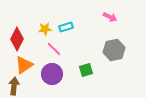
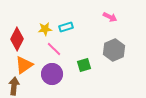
gray hexagon: rotated 10 degrees counterclockwise
green square: moved 2 px left, 5 px up
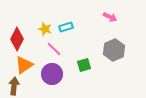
yellow star: rotated 24 degrees clockwise
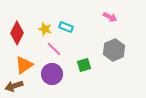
cyan rectangle: rotated 40 degrees clockwise
red diamond: moved 6 px up
brown arrow: rotated 114 degrees counterclockwise
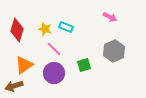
red diamond: moved 3 px up; rotated 10 degrees counterclockwise
gray hexagon: moved 1 px down
purple circle: moved 2 px right, 1 px up
